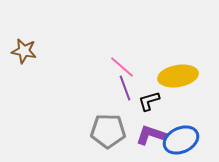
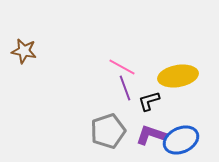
pink line: rotated 12 degrees counterclockwise
gray pentagon: rotated 20 degrees counterclockwise
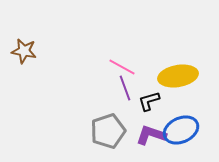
blue ellipse: moved 10 px up
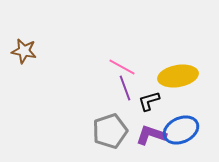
gray pentagon: moved 2 px right
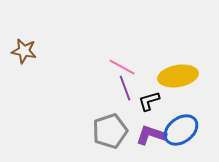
blue ellipse: rotated 12 degrees counterclockwise
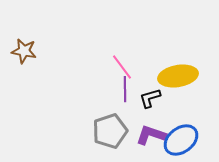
pink line: rotated 24 degrees clockwise
purple line: moved 1 px down; rotated 20 degrees clockwise
black L-shape: moved 1 px right, 3 px up
blue ellipse: moved 10 px down
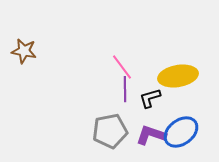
gray pentagon: rotated 8 degrees clockwise
blue ellipse: moved 8 px up
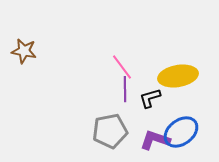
purple L-shape: moved 4 px right, 5 px down
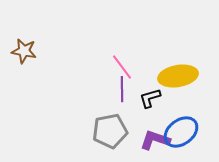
purple line: moved 3 px left
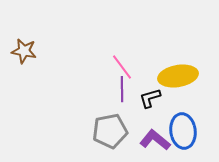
blue ellipse: moved 2 px right, 1 px up; rotated 60 degrees counterclockwise
purple L-shape: rotated 20 degrees clockwise
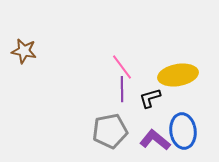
yellow ellipse: moved 1 px up
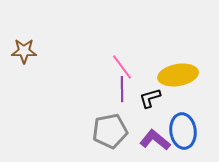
brown star: rotated 10 degrees counterclockwise
